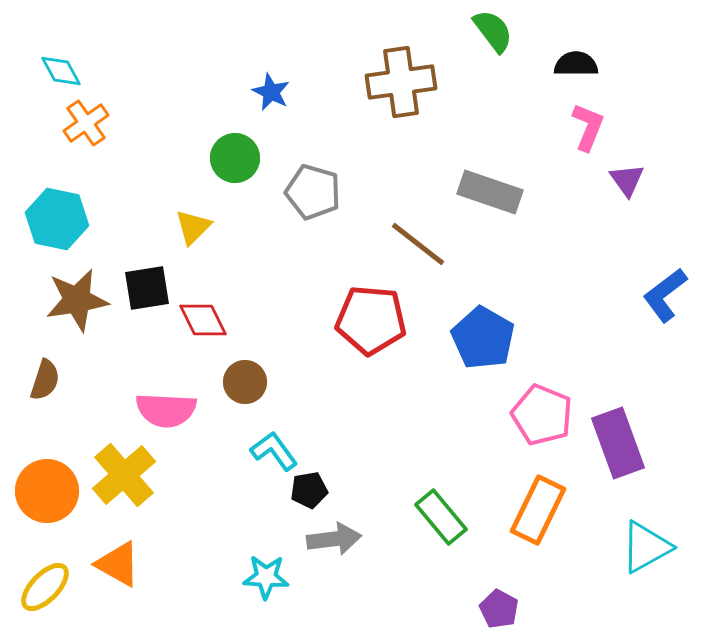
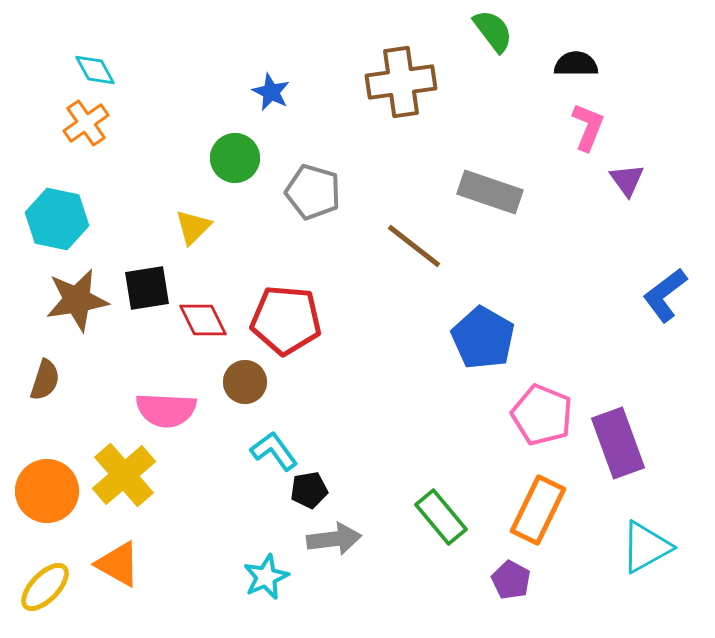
cyan diamond: moved 34 px right, 1 px up
brown line: moved 4 px left, 2 px down
red pentagon: moved 85 px left
cyan star: rotated 27 degrees counterclockwise
purple pentagon: moved 12 px right, 29 px up
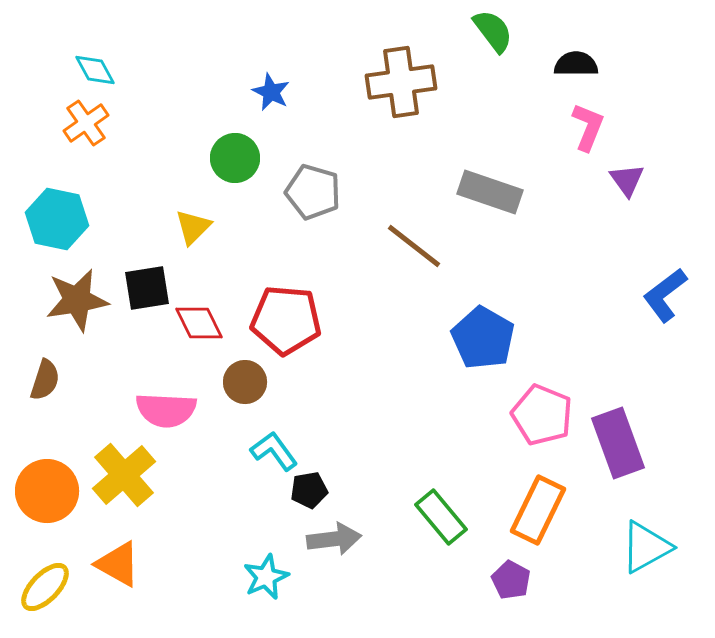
red diamond: moved 4 px left, 3 px down
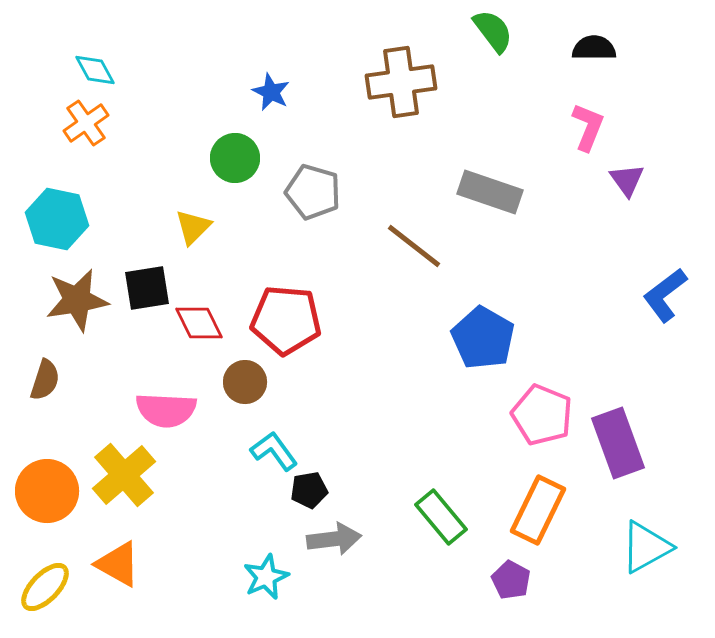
black semicircle: moved 18 px right, 16 px up
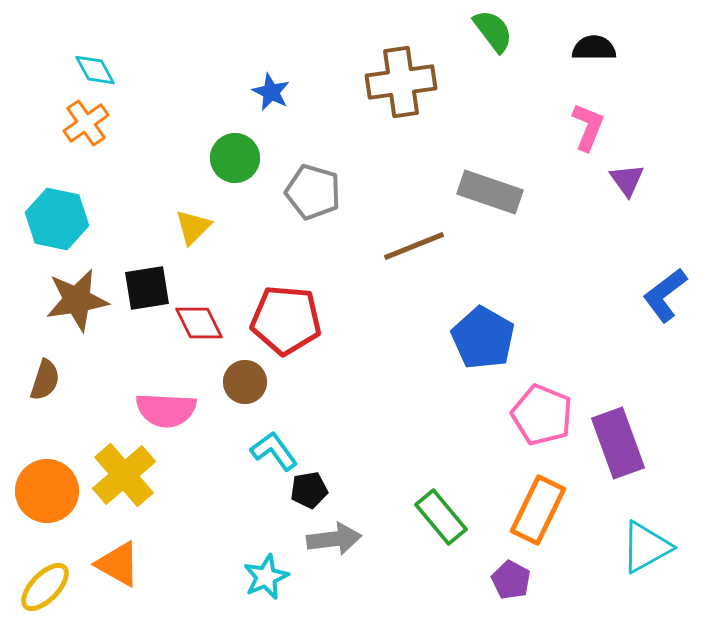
brown line: rotated 60 degrees counterclockwise
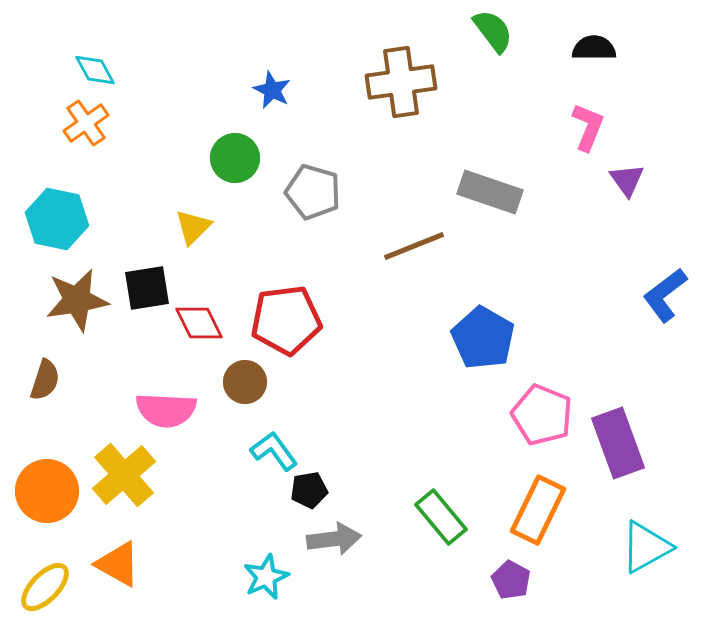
blue star: moved 1 px right, 2 px up
red pentagon: rotated 12 degrees counterclockwise
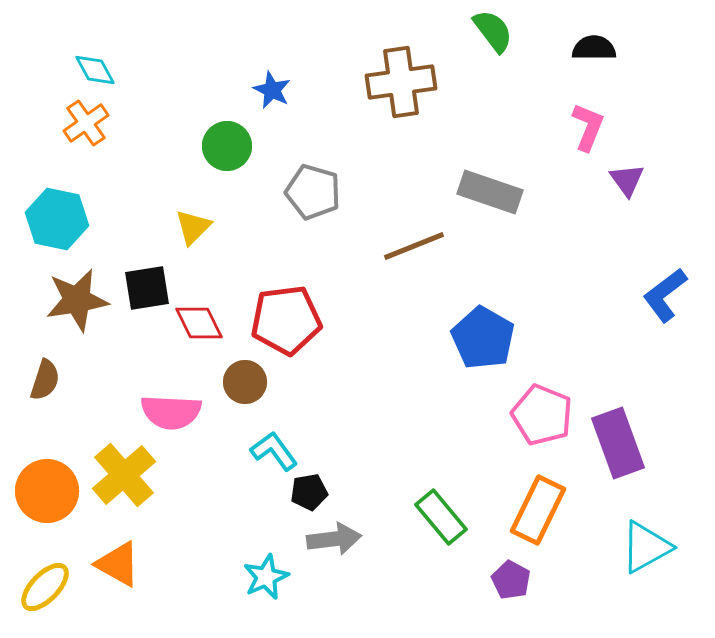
green circle: moved 8 px left, 12 px up
pink semicircle: moved 5 px right, 2 px down
black pentagon: moved 2 px down
